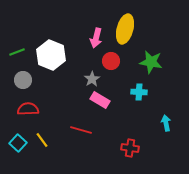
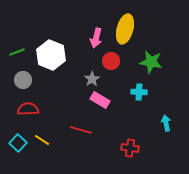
yellow line: rotated 21 degrees counterclockwise
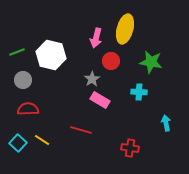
white hexagon: rotated 8 degrees counterclockwise
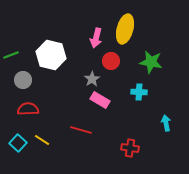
green line: moved 6 px left, 3 px down
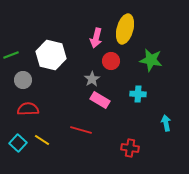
green star: moved 2 px up
cyan cross: moved 1 px left, 2 px down
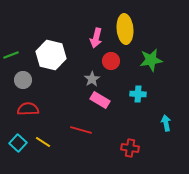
yellow ellipse: rotated 20 degrees counterclockwise
green star: rotated 20 degrees counterclockwise
yellow line: moved 1 px right, 2 px down
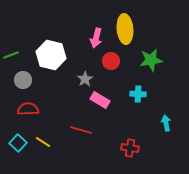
gray star: moved 7 px left
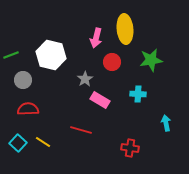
red circle: moved 1 px right, 1 px down
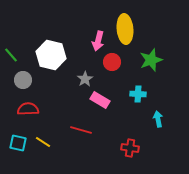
pink arrow: moved 2 px right, 3 px down
green line: rotated 70 degrees clockwise
green star: rotated 10 degrees counterclockwise
cyan arrow: moved 8 px left, 4 px up
cyan square: rotated 30 degrees counterclockwise
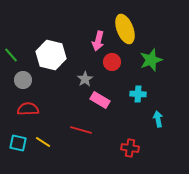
yellow ellipse: rotated 16 degrees counterclockwise
